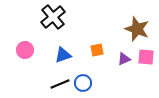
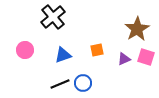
brown star: rotated 20 degrees clockwise
pink square: rotated 12 degrees clockwise
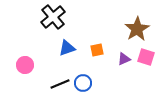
pink circle: moved 15 px down
blue triangle: moved 4 px right, 7 px up
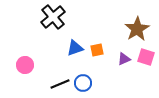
blue triangle: moved 8 px right
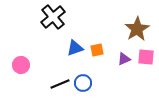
pink square: rotated 12 degrees counterclockwise
pink circle: moved 4 px left
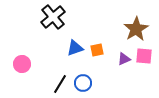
brown star: moved 1 px left
pink square: moved 2 px left, 1 px up
pink circle: moved 1 px right, 1 px up
black line: rotated 36 degrees counterclockwise
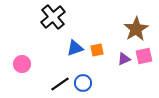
pink square: rotated 18 degrees counterclockwise
black line: rotated 24 degrees clockwise
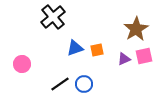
blue circle: moved 1 px right, 1 px down
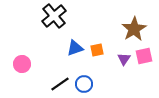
black cross: moved 1 px right, 1 px up
brown star: moved 2 px left
purple triangle: rotated 32 degrees counterclockwise
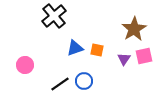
orange square: rotated 24 degrees clockwise
pink circle: moved 3 px right, 1 px down
blue circle: moved 3 px up
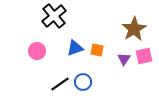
pink circle: moved 12 px right, 14 px up
blue circle: moved 1 px left, 1 px down
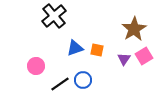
pink circle: moved 1 px left, 15 px down
pink square: rotated 18 degrees counterclockwise
blue circle: moved 2 px up
